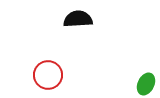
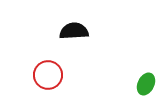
black semicircle: moved 4 px left, 12 px down
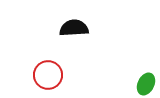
black semicircle: moved 3 px up
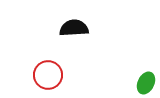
green ellipse: moved 1 px up
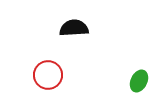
green ellipse: moved 7 px left, 2 px up
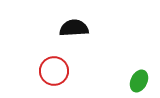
red circle: moved 6 px right, 4 px up
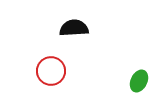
red circle: moved 3 px left
